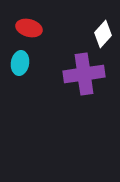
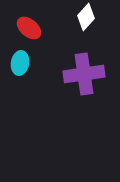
red ellipse: rotated 25 degrees clockwise
white diamond: moved 17 px left, 17 px up
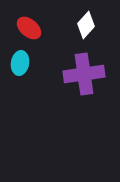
white diamond: moved 8 px down
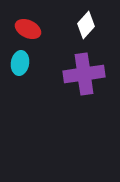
red ellipse: moved 1 px left, 1 px down; rotated 15 degrees counterclockwise
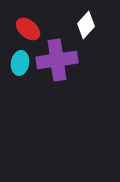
red ellipse: rotated 15 degrees clockwise
purple cross: moved 27 px left, 14 px up
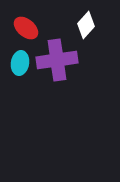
red ellipse: moved 2 px left, 1 px up
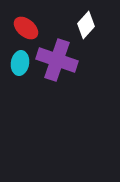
purple cross: rotated 27 degrees clockwise
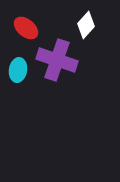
cyan ellipse: moved 2 px left, 7 px down
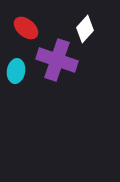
white diamond: moved 1 px left, 4 px down
cyan ellipse: moved 2 px left, 1 px down
